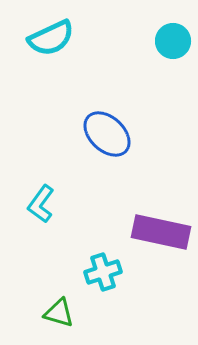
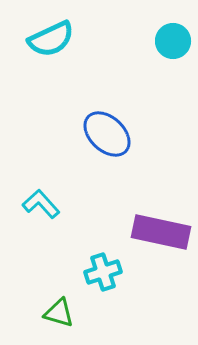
cyan semicircle: moved 1 px down
cyan L-shape: rotated 102 degrees clockwise
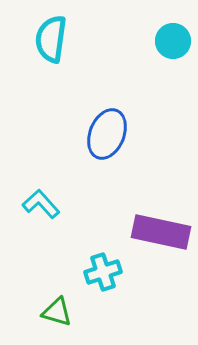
cyan semicircle: rotated 123 degrees clockwise
blue ellipse: rotated 69 degrees clockwise
green triangle: moved 2 px left, 1 px up
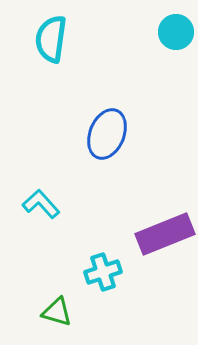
cyan circle: moved 3 px right, 9 px up
purple rectangle: moved 4 px right, 2 px down; rotated 34 degrees counterclockwise
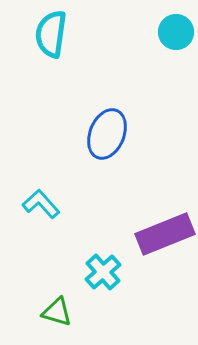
cyan semicircle: moved 5 px up
cyan cross: rotated 24 degrees counterclockwise
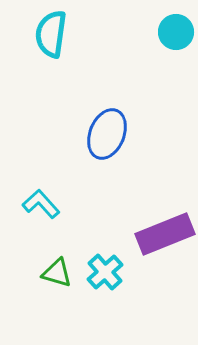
cyan cross: moved 2 px right
green triangle: moved 39 px up
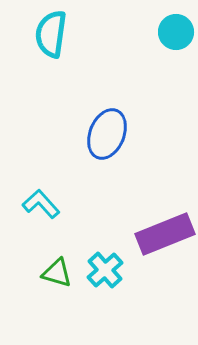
cyan cross: moved 2 px up
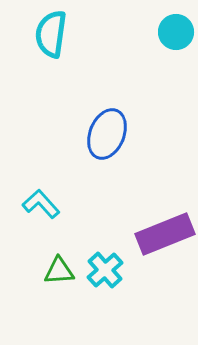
green triangle: moved 2 px right, 2 px up; rotated 20 degrees counterclockwise
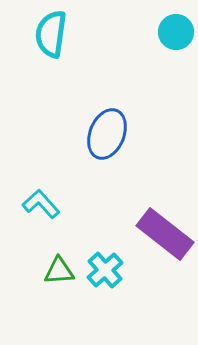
purple rectangle: rotated 60 degrees clockwise
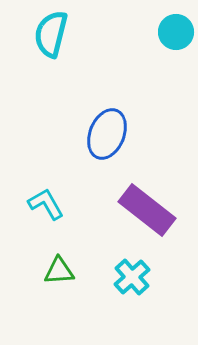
cyan semicircle: rotated 6 degrees clockwise
cyan L-shape: moved 5 px right; rotated 12 degrees clockwise
purple rectangle: moved 18 px left, 24 px up
cyan cross: moved 27 px right, 7 px down
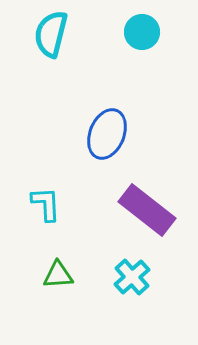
cyan circle: moved 34 px left
cyan L-shape: rotated 27 degrees clockwise
green triangle: moved 1 px left, 4 px down
